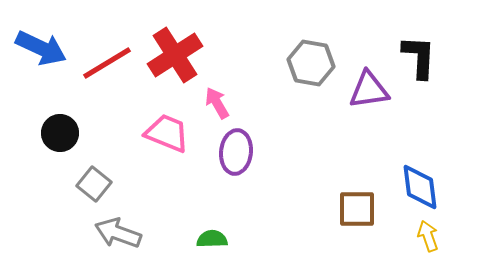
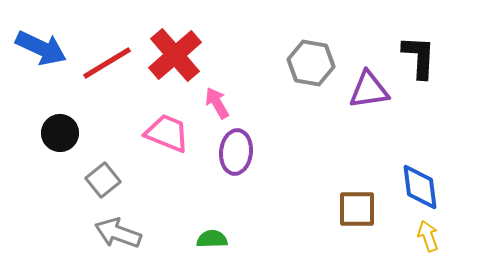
red cross: rotated 8 degrees counterclockwise
gray square: moved 9 px right, 4 px up; rotated 12 degrees clockwise
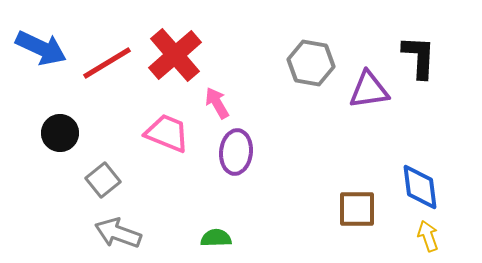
green semicircle: moved 4 px right, 1 px up
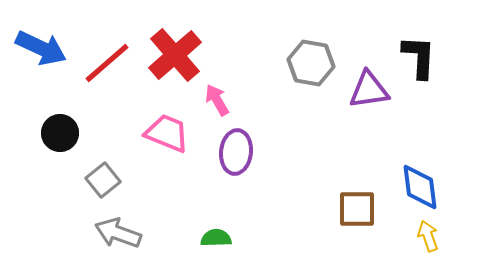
red line: rotated 10 degrees counterclockwise
pink arrow: moved 3 px up
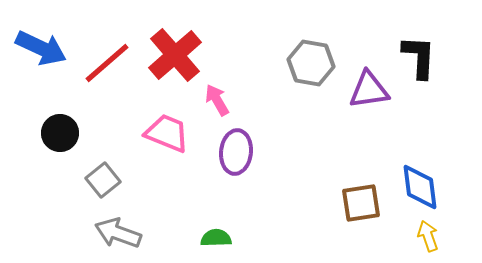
brown square: moved 4 px right, 6 px up; rotated 9 degrees counterclockwise
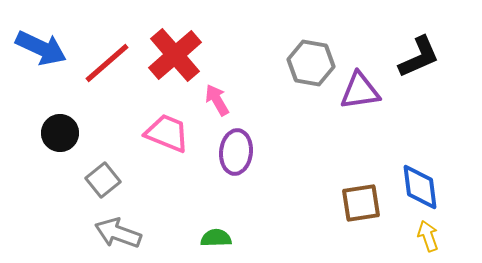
black L-shape: rotated 63 degrees clockwise
purple triangle: moved 9 px left, 1 px down
